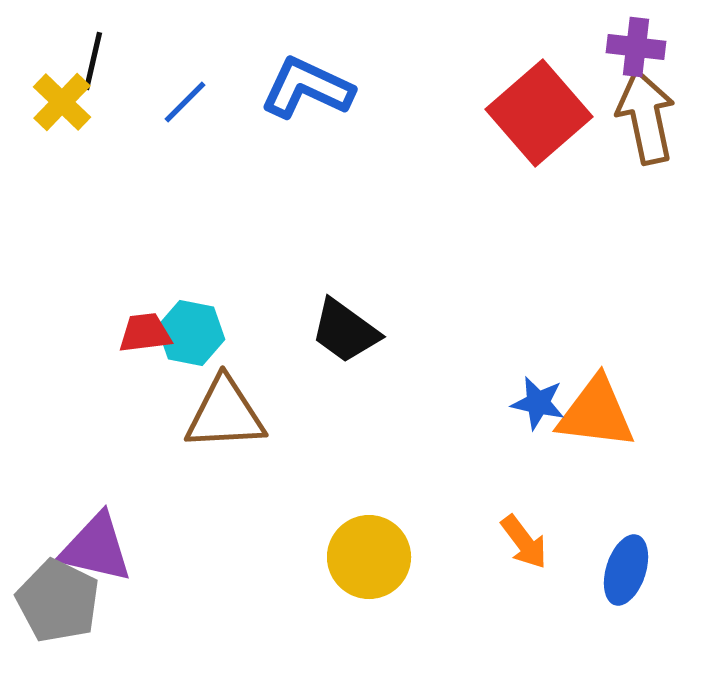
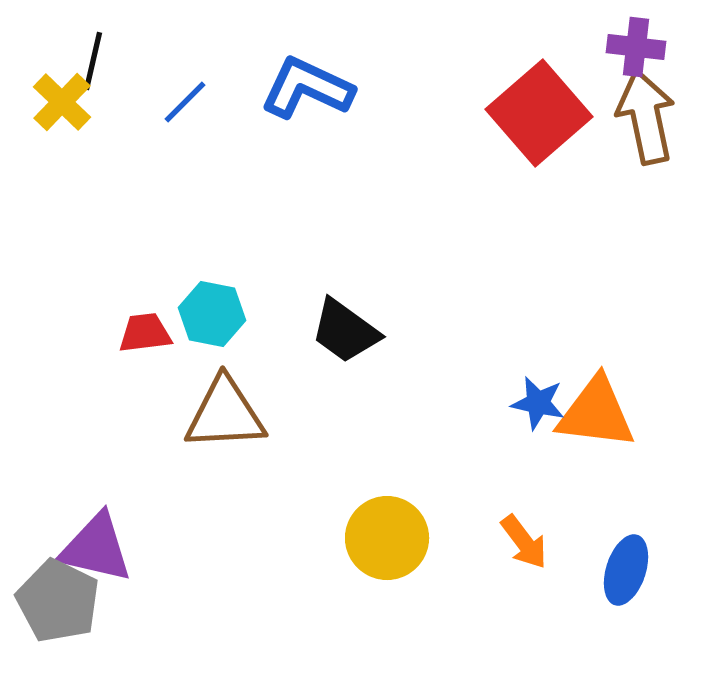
cyan hexagon: moved 21 px right, 19 px up
yellow circle: moved 18 px right, 19 px up
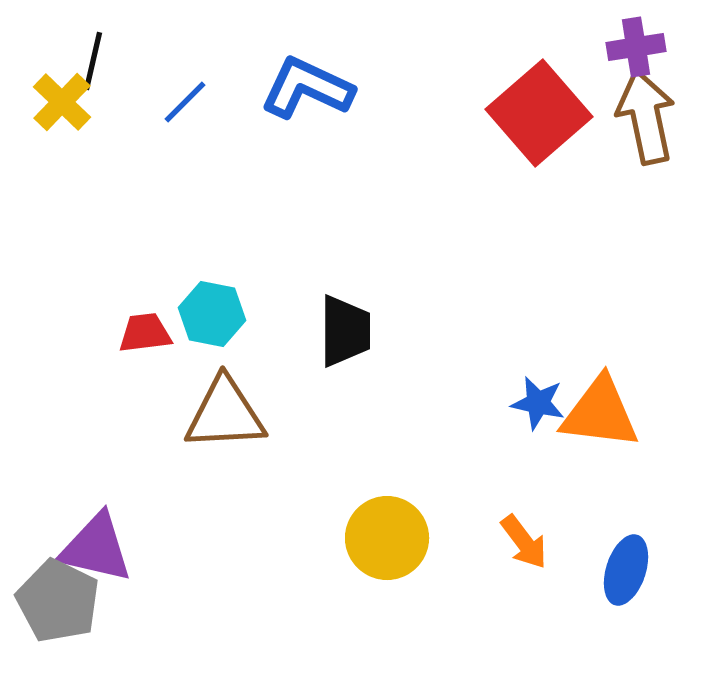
purple cross: rotated 16 degrees counterclockwise
black trapezoid: rotated 126 degrees counterclockwise
orange triangle: moved 4 px right
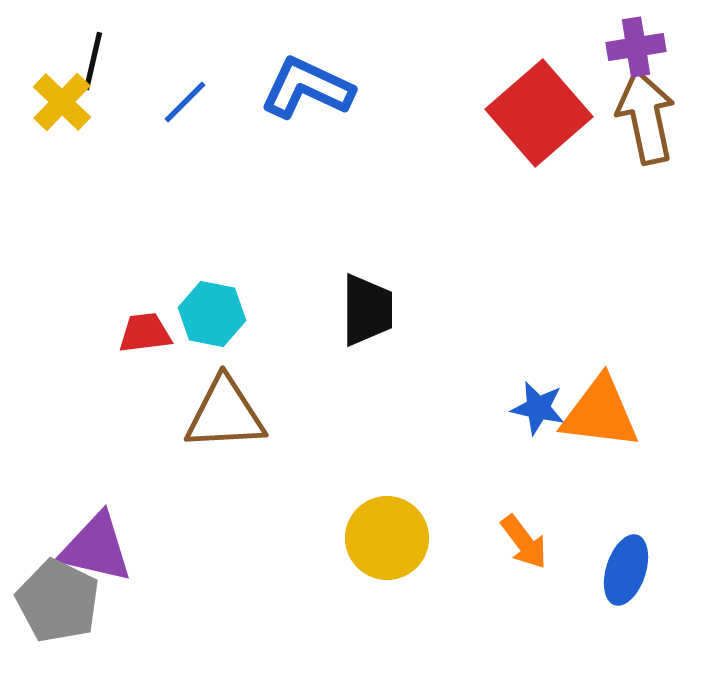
black trapezoid: moved 22 px right, 21 px up
blue star: moved 5 px down
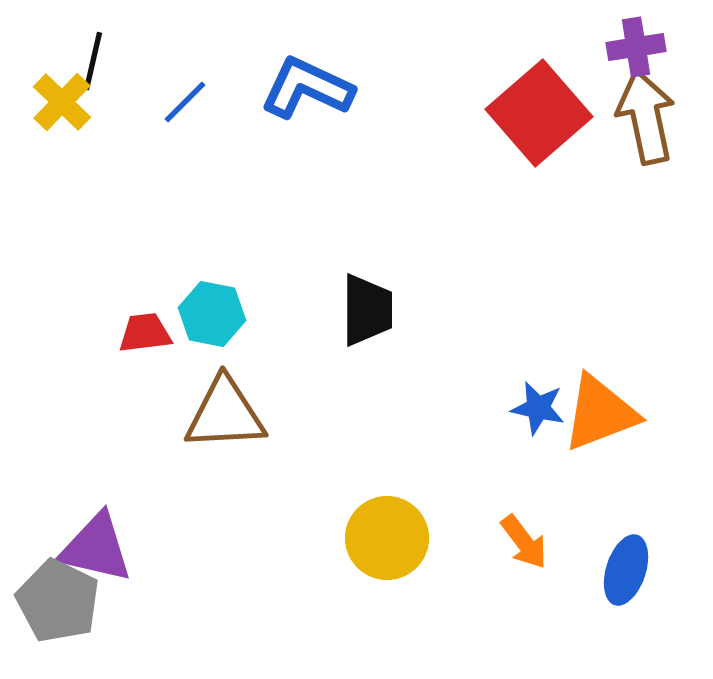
orange triangle: rotated 28 degrees counterclockwise
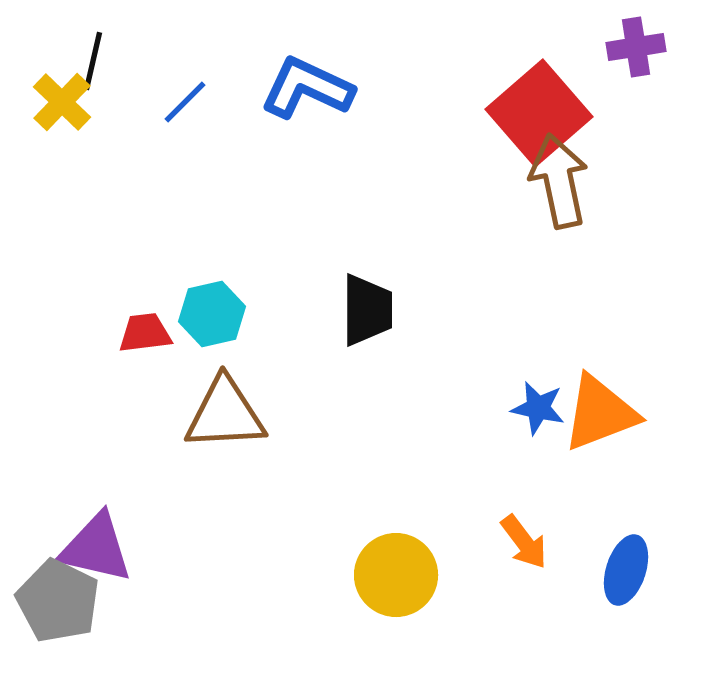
brown arrow: moved 87 px left, 64 px down
cyan hexagon: rotated 24 degrees counterclockwise
yellow circle: moved 9 px right, 37 px down
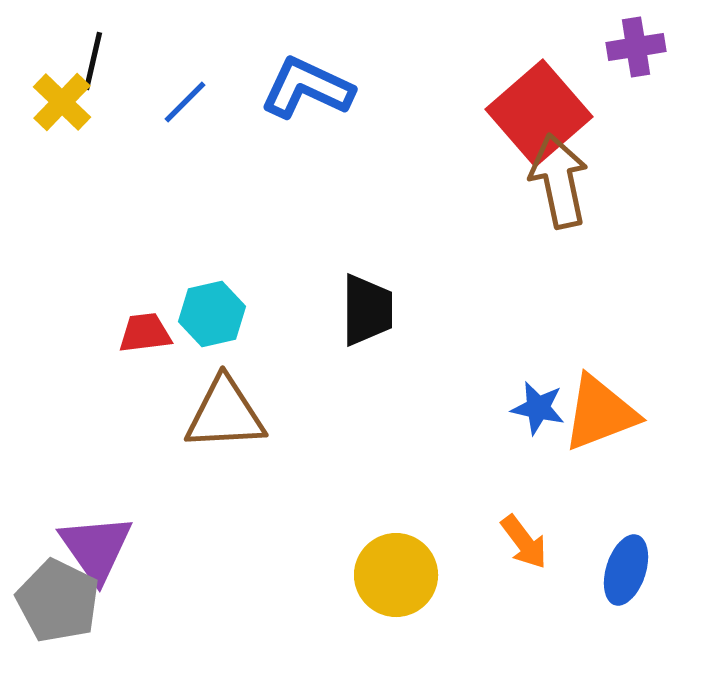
purple triangle: rotated 42 degrees clockwise
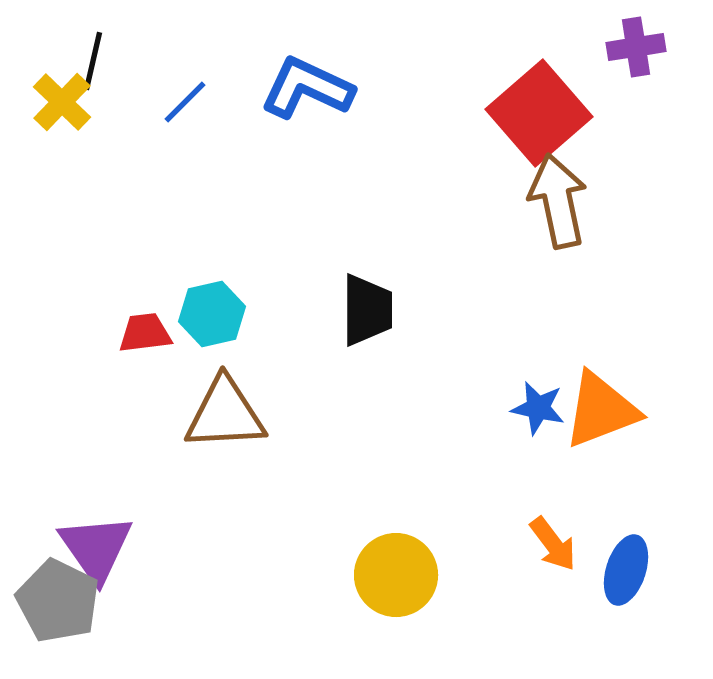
brown arrow: moved 1 px left, 20 px down
orange triangle: moved 1 px right, 3 px up
orange arrow: moved 29 px right, 2 px down
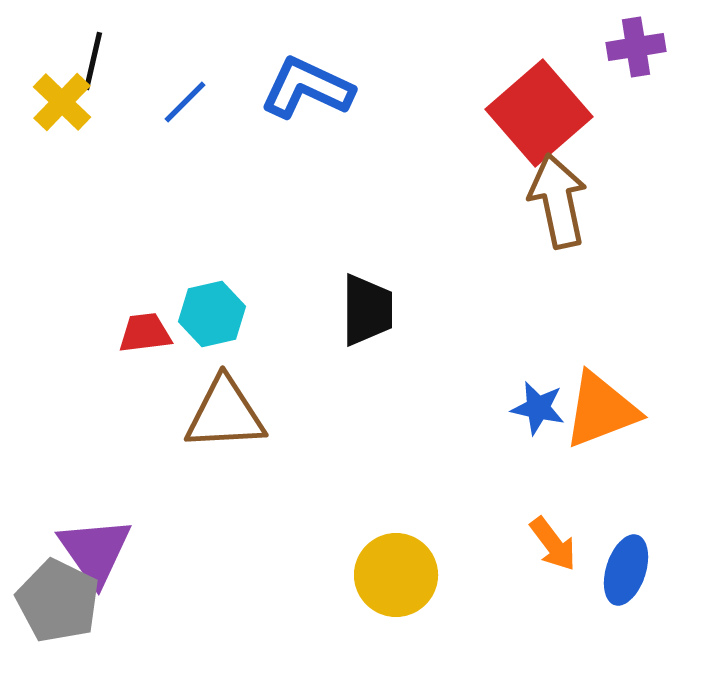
purple triangle: moved 1 px left, 3 px down
